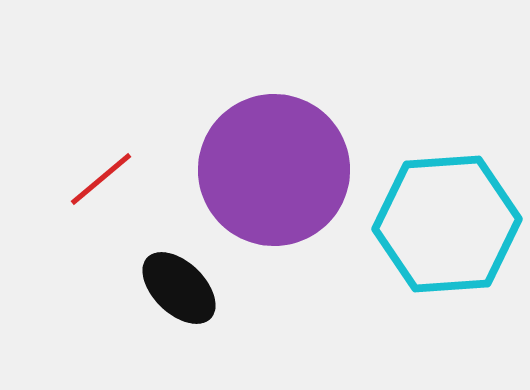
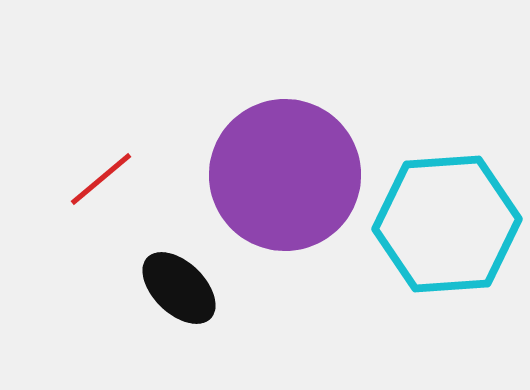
purple circle: moved 11 px right, 5 px down
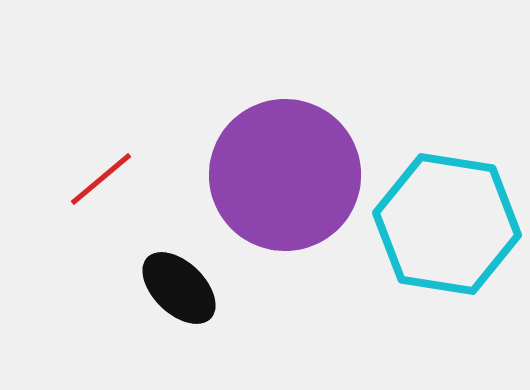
cyan hexagon: rotated 13 degrees clockwise
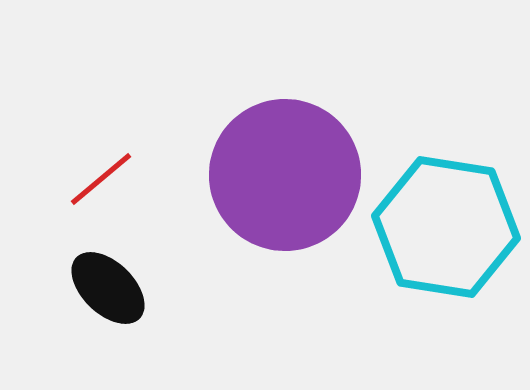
cyan hexagon: moved 1 px left, 3 px down
black ellipse: moved 71 px left
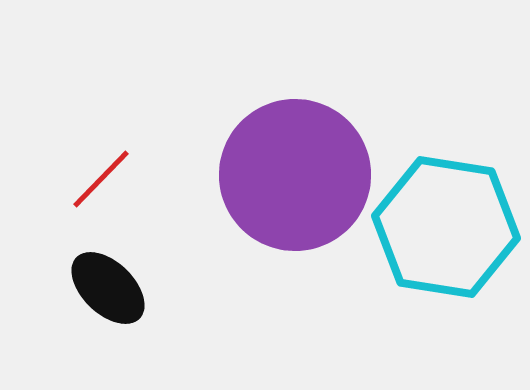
purple circle: moved 10 px right
red line: rotated 6 degrees counterclockwise
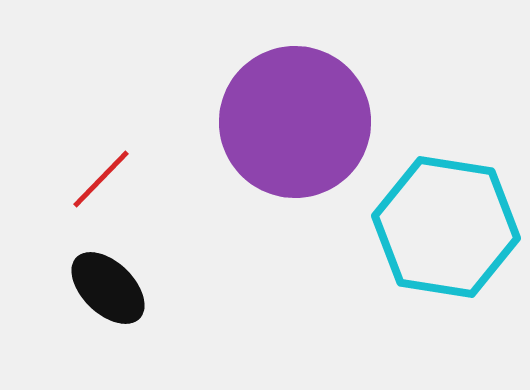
purple circle: moved 53 px up
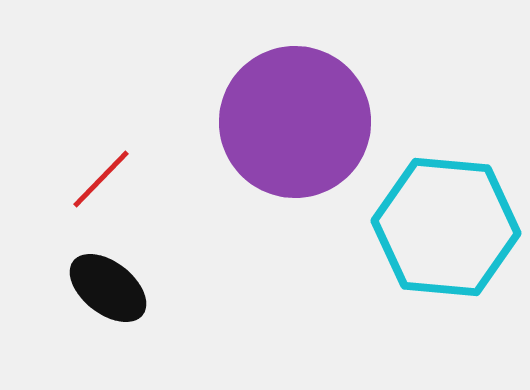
cyan hexagon: rotated 4 degrees counterclockwise
black ellipse: rotated 6 degrees counterclockwise
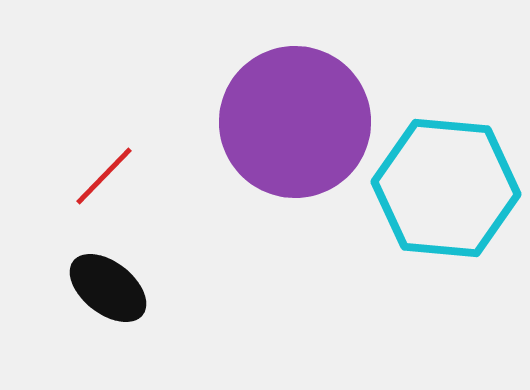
red line: moved 3 px right, 3 px up
cyan hexagon: moved 39 px up
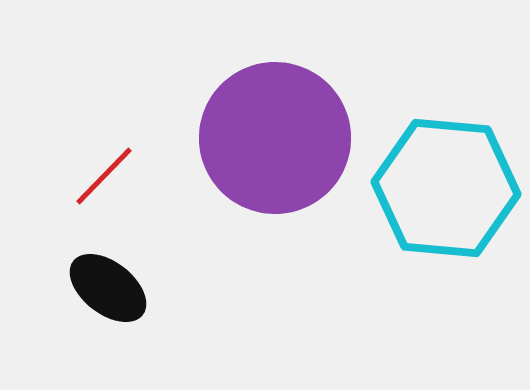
purple circle: moved 20 px left, 16 px down
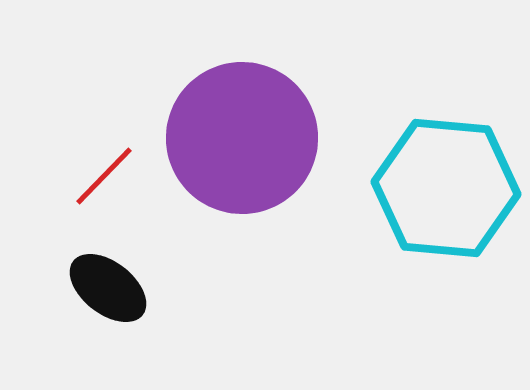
purple circle: moved 33 px left
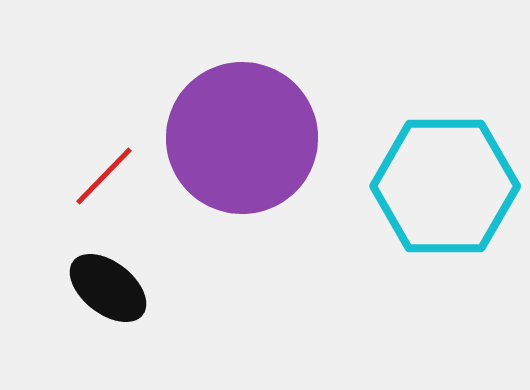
cyan hexagon: moved 1 px left, 2 px up; rotated 5 degrees counterclockwise
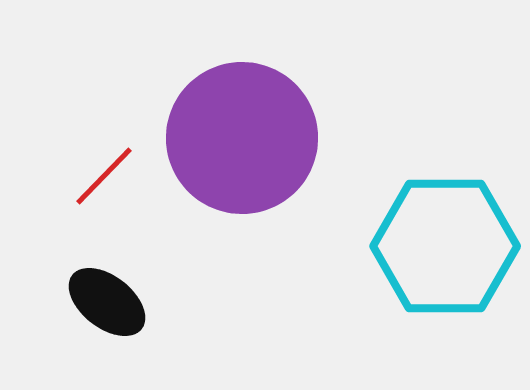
cyan hexagon: moved 60 px down
black ellipse: moved 1 px left, 14 px down
